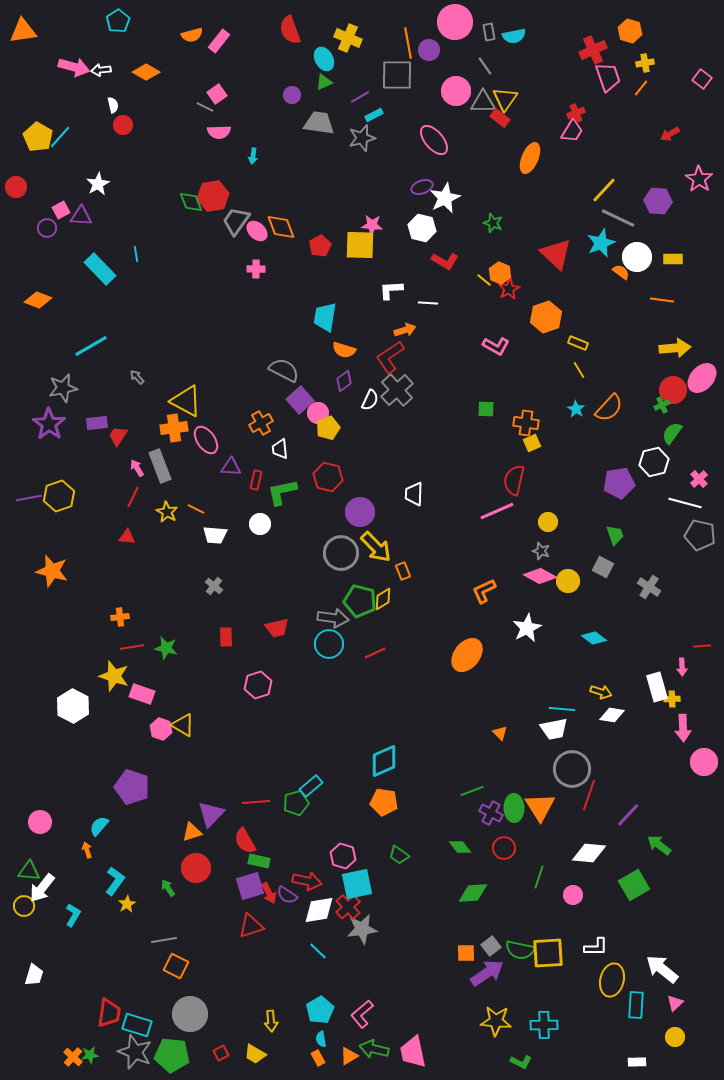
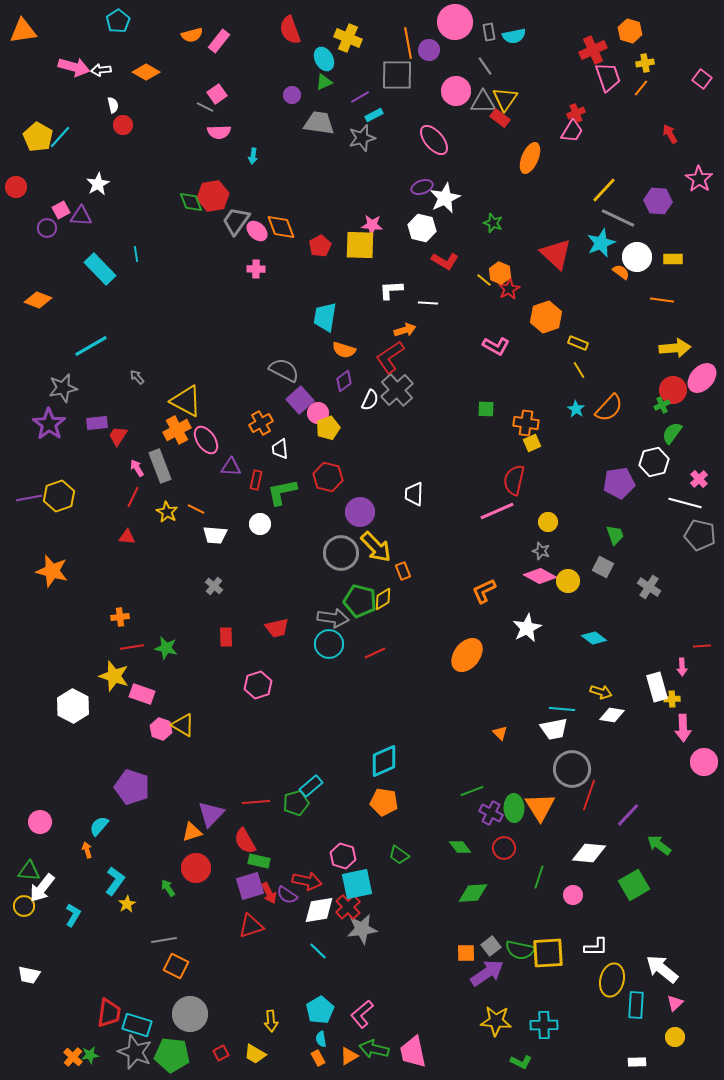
red arrow at (670, 134): rotated 90 degrees clockwise
orange cross at (174, 428): moved 3 px right, 2 px down; rotated 20 degrees counterclockwise
white trapezoid at (34, 975): moved 5 px left; rotated 85 degrees clockwise
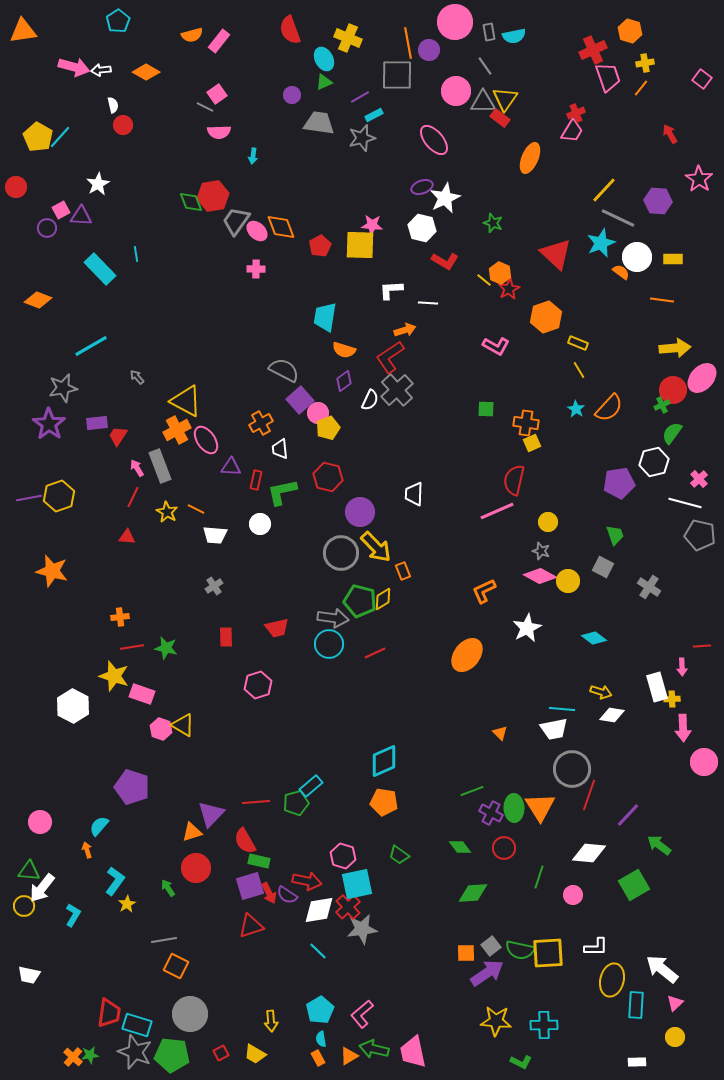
gray cross at (214, 586): rotated 18 degrees clockwise
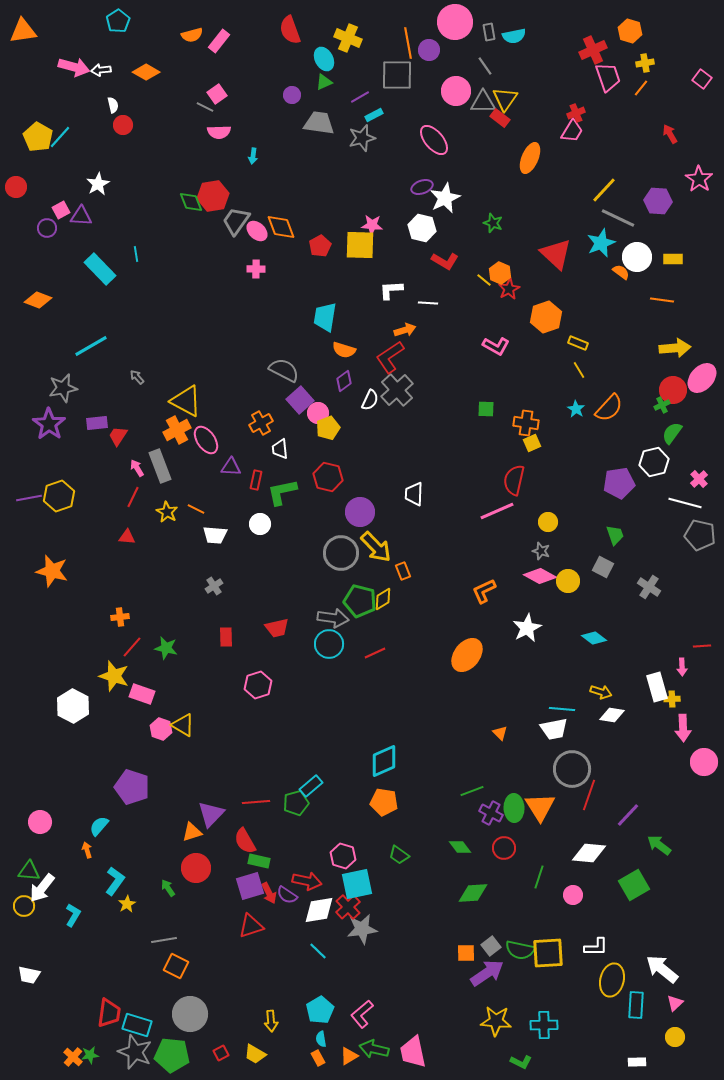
red line at (132, 647): rotated 40 degrees counterclockwise
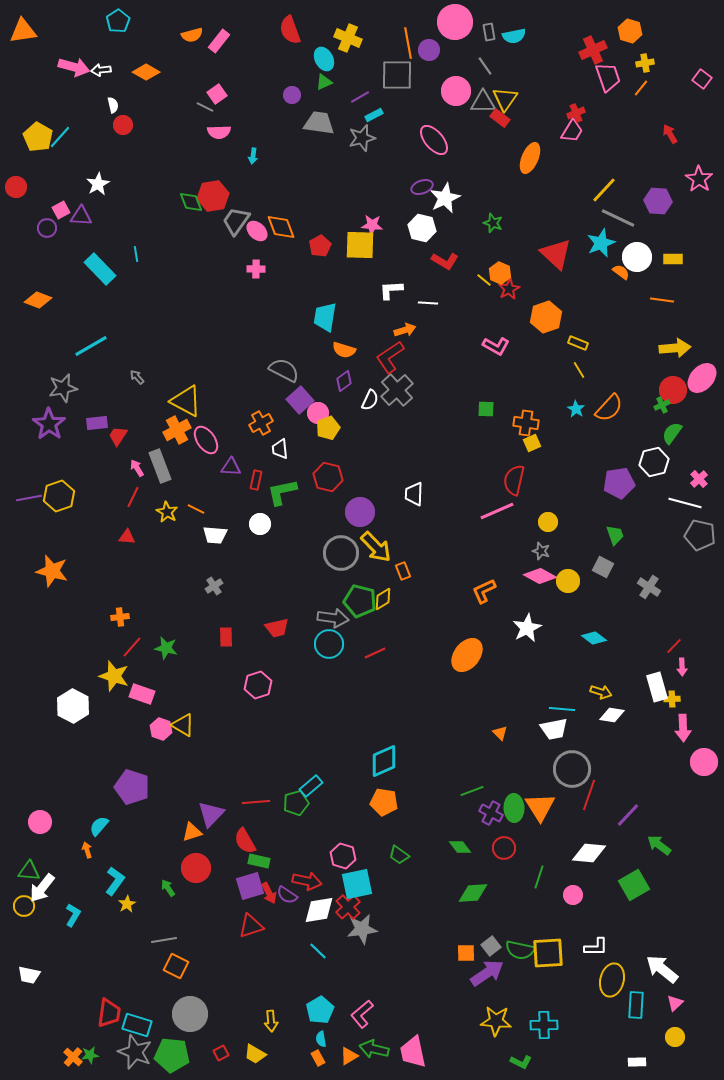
red line at (702, 646): moved 28 px left; rotated 42 degrees counterclockwise
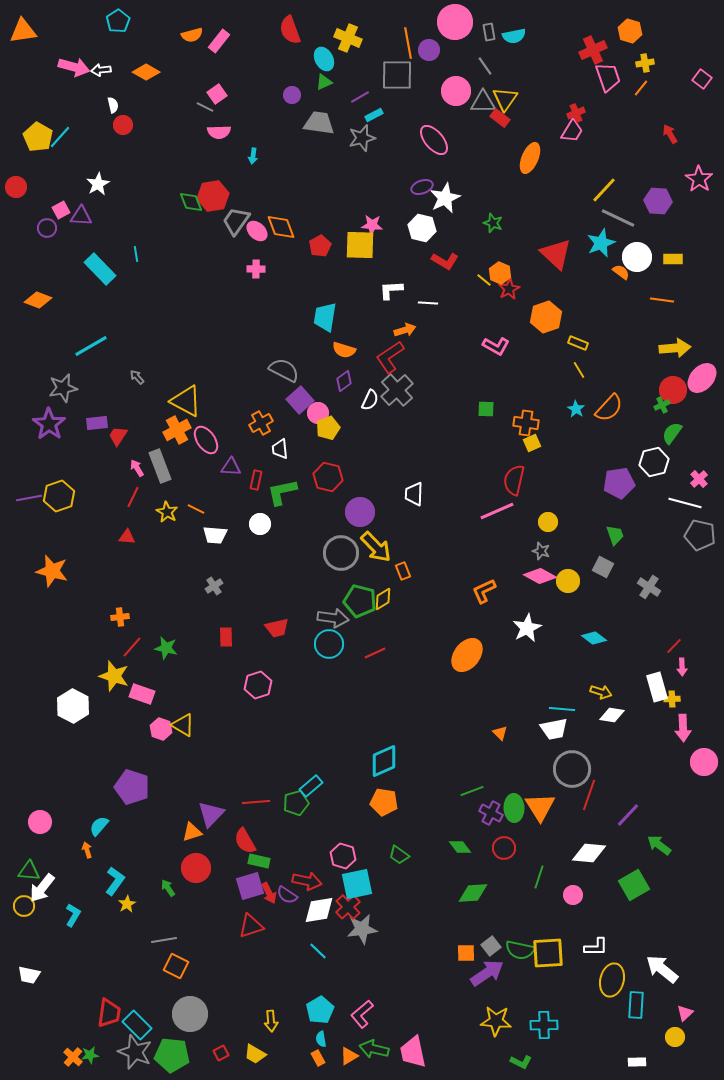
pink triangle at (675, 1003): moved 10 px right, 10 px down
cyan rectangle at (137, 1025): rotated 28 degrees clockwise
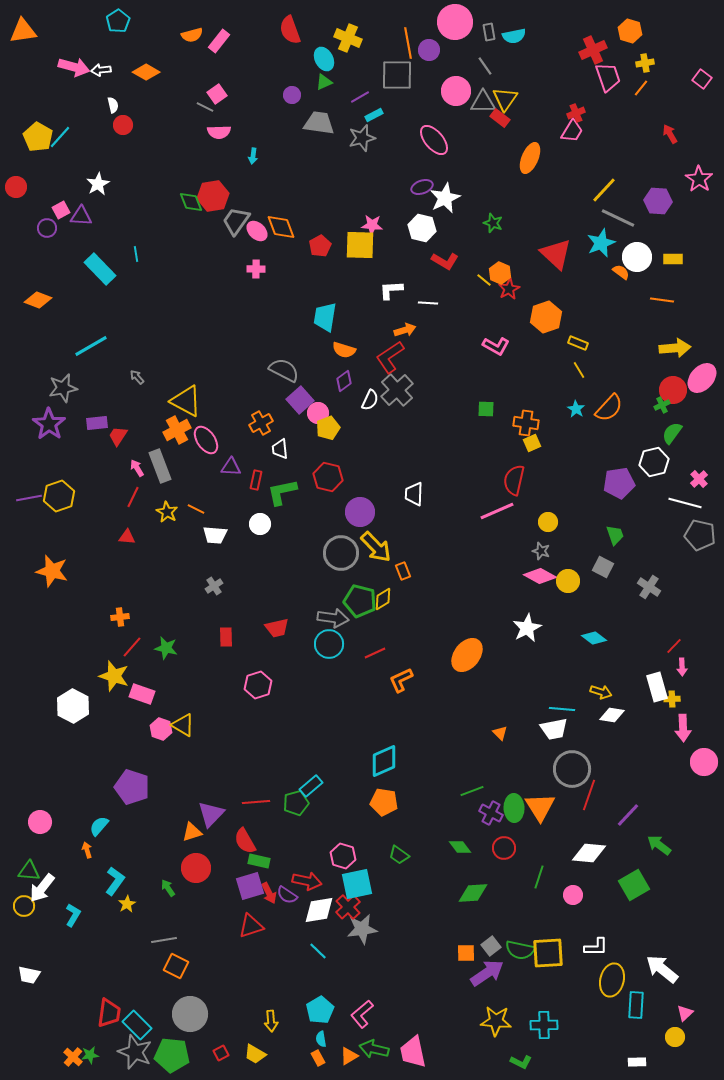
orange L-shape at (484, 591): moved 83 px left, 89 px down
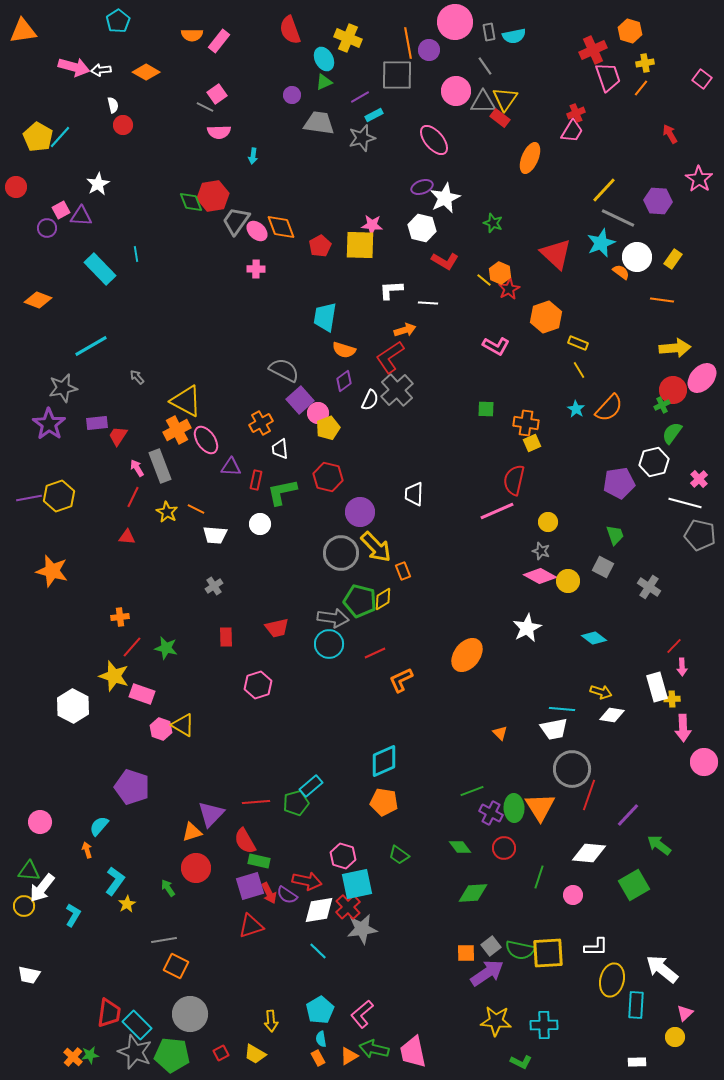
orange semicircle at (192, 35): rotated 15 degrees clockwise
yellow rectangle at (673, 259): rotated 54 degrees counterclockwise
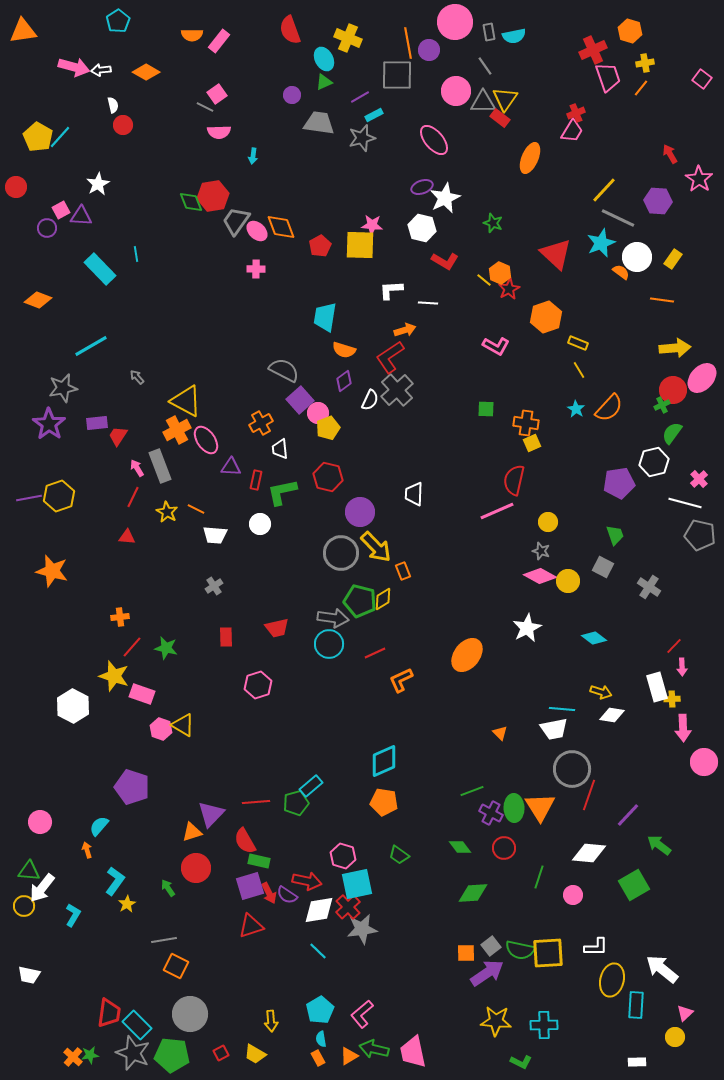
red arrow at (670, 134): moved 20 px down
gray star at (135, 1052): moved 2 px left, 1 px down
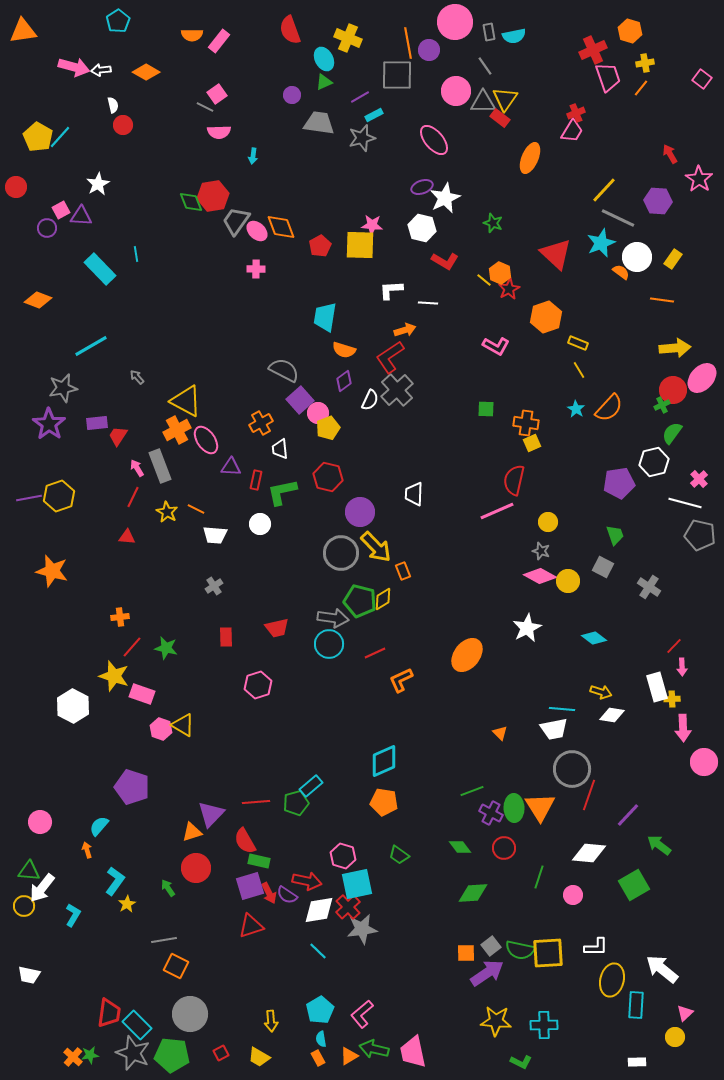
yellow trapezoid at (255, 1054): moved 4 px right, 3 px down
